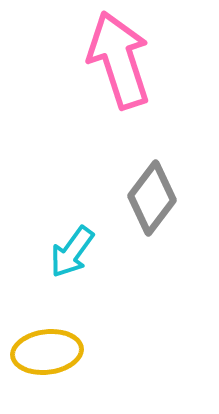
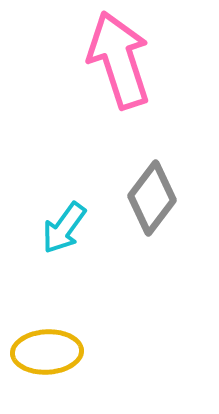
cyan arrow: moved 8 px left, 24 px up
yellow ellipse: rotated 4 degrees clockwise
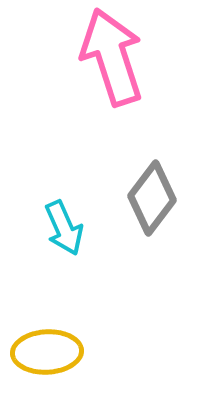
pink arrow: moved 7 px left, 3 px up
cyan arrow: rotated 60 degrees counterclockwise
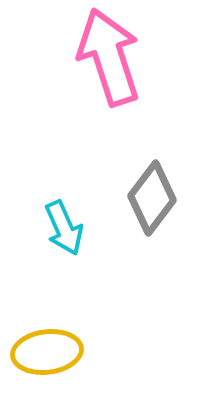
pink arrow: moved 3 px left
yellow ellipse: rotated 4 degrees counterclockwise
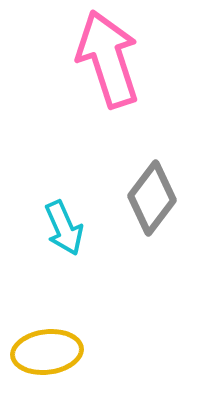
pink arrow: moved 1 px left, 2 px down
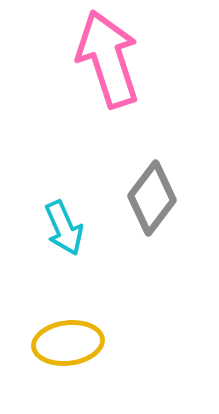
yellow ellipse: moved 21 px right, 9 px up
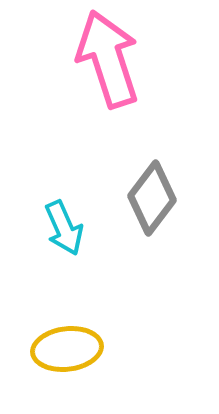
yellow ellipse: moved 1 px left, 6 px down
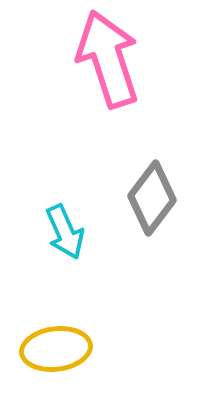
cyan arrow: moved 1 px right, 4 px down
yellow ellipse: moved 11 px left
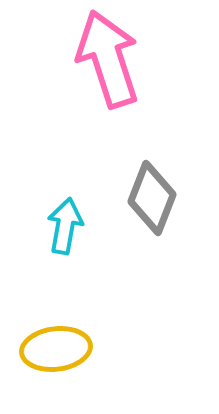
gray diamond: rotated 16 degrees counterclockwise
cyan arrow: moved 6 px up; rotated 146 degrees counterclockwise
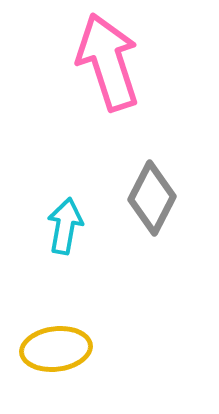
pink arrow: moved 3 px down
gray diamond: rotated 6 degrees clockwise
